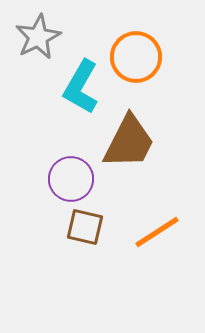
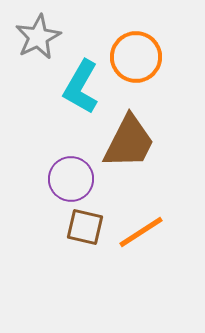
orange line: moved 16 px left
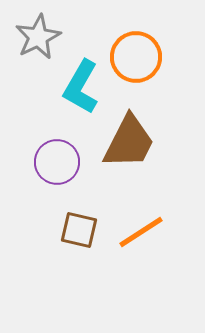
purple circle: moved 14 px left, 17 px up
brown square: moved 6 px left, 3 px down
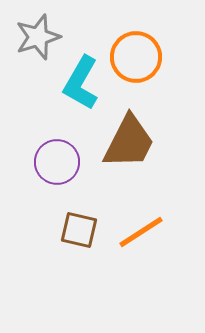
gray star: rotated 9 degrees clockwise
cyan L-shape: moved 4 px up
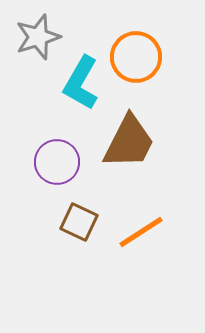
brown square: moved 8 px up; rotated 12 degrees clockwise
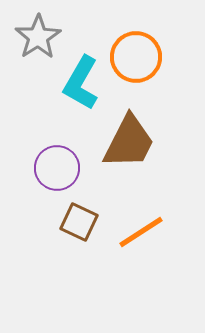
gray star: rotated 15 degrees counterclockwise
purple circle: moved 6 px down
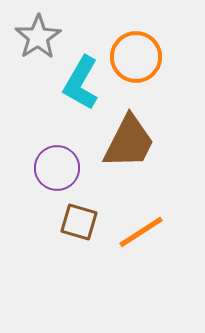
brown square: rotated 9 degrees counterclockwise
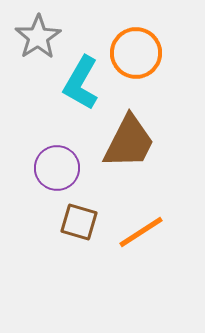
orange circle: moved 4 px up
